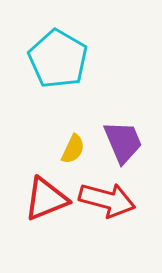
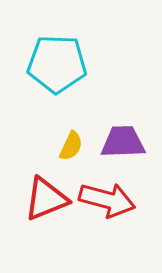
cyan pentagon: moved 1 px left, 5 px down; rotated 28 degrees counterclockwise
purple trapezoid: rotated 69 degrees counterclockwise
yellow semicircle: moved 2 px left, 3 px up
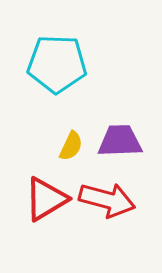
purple trapezoid: moved 3 px left, 1 px up
red triangle: rotated 9 degrees counterclockwise
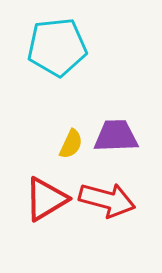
cyan pentagon: moved 17 px up; rotated 8 degrees counterclockwise
purple trapezoid: moved 4 px left, 5 px up
yellow semicircle: moved 2 px up
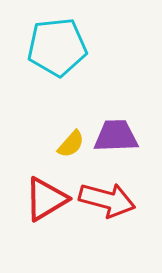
yellow semicircle: rotated 16 degrees clockwise
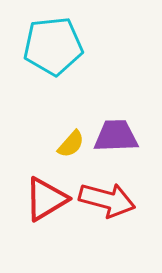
cyan pentagon: moved 4 px left, 1 px up
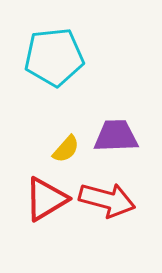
cyan pentagon: moved 1 px right, 11 px down
yellow semicircle: moved 5 px left, 5 px down
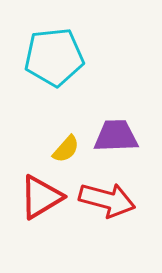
red triangle: moved 5 px left, 2 px up
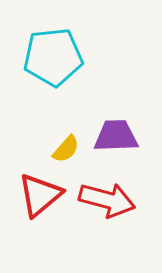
cyan pentagon: moved 1 px left
red triangle: moved 1 px left, 2 px up; rotated 9 degrees counterclockwise
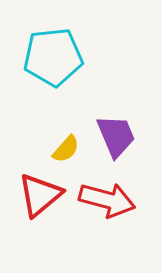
purple trapezoid: rotated 69 degrees clockwise
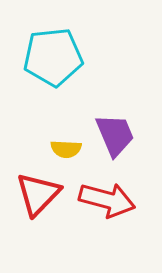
purple trapezoid: moved 1 px left, 1 px up
yellow semicircle: rotated 52 degrees clockwise
red triangle: moved 2 px left, 1 px up; rotated 6 degrees counterclockwise
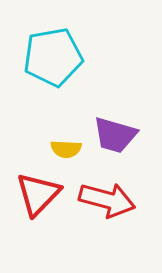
cyan pentagon: rotated 4 degrees counterclockwise
purple trapezoid: rotated 129 degrees clockwise
